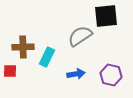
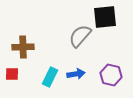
black square: moved 1 px left, 1 px down
gray semicircle: rotated 15 degrees counterclockwise
cyan rectangle: moved 3 px right, 20 px down
red square: moved 2 px right, 3 px down
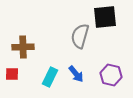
gray semicircle: rotated 25 degrees counterclockwise
blue arrow: rotated 60 degrees clockwise
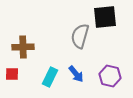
purple hexagon: moved 1 px left, 1 px down
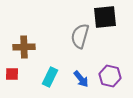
brown cross: moved 1 px right
blue arrow: moved 5 px right, 5 px down
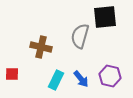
brown cross: moved 17 px right; rotated 15 degrees clockwise
cyan rectangle: moved 6 px right, 3 px down
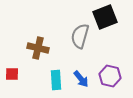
black square: rotated 15 degrees counterclockwise
brown cross: moved 3 px left, 1 px down
cyan rectangle: rotated 30 degrees counterclockwise
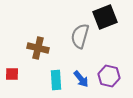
purple hexagon: moved 1 px left
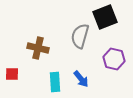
purple hexagon: moved 5 px right, 17 px up
cyan rectangle: moved 1 px left, 2 px down
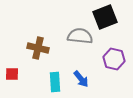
gray semicircle: rotated 80 degrees clockwise
